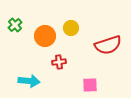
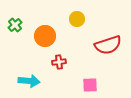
yellow circle: moved 6 px right, 9 px up
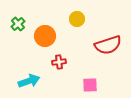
green cross: moved 3 px right, 1 px up
cyan arrow: rotated 25 degrees counterclockwise
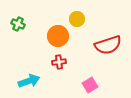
green cross: rotated 24 degrees counterclockwise
orange circle: moved 13 px right
pink square: rotated 28 degrees counterclockwise
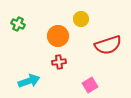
yellow circle: moved 4 px right
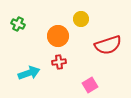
cyan arrow: moved 8 px up
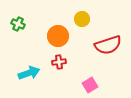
yellow circle: moved 1 px right
